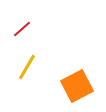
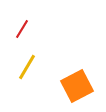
red line: rotated 18 degrees counterclockwise
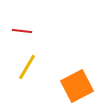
red line: moved 2 px down; rotated 66 degrees clockwise
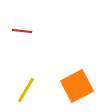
yellow line: moved 1 px left, 23 px down
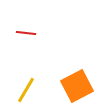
red line: moved 4 px right, 2 px down
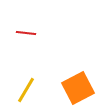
orange square: moved 1 px right, 2 px down
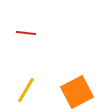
orange square: moved 1 px left, 4 px down
